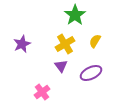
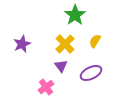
yellow cross: rotated 12 degrees counterclockwise
pink cross: moved 4 px right, 5 px up
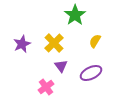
yellow cross: moved 11 px left, 1 px up
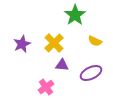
yellow semicircle: rotated 96 degrees counterclockwise
purple triangle: moved 1 px right, 1 px up; rotated 48 degrees counterclockwise
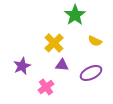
purple star: moved 22 px down
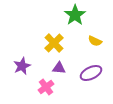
purple triangle: moved 3 px left, 3 px down
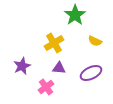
yellow cross: rotated 12 degrees clockwise
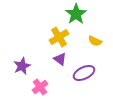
green star: moved 1 px right, 1 px up
yellow cross: moved 5 px right, 6 px up
purple triangle: moved 1 px right, 9 px up; rotated 32 degrees clockwise
purple ellipse: moved 7 px left
pink cross: moved 6 px left
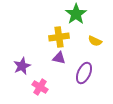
yellow cross: rotated 24 degrees clockwise
purple triangle: moved 1 px left, 1 px up; rotated 24 degrees counterclockwise
purple ellipse: rotated 40 degrees counterclockwise
pink cross: rotated 21 degrees counterclockwise
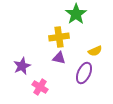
yellow semicircle: moved 10 px down; rotated 48 degrees counterclockwise
